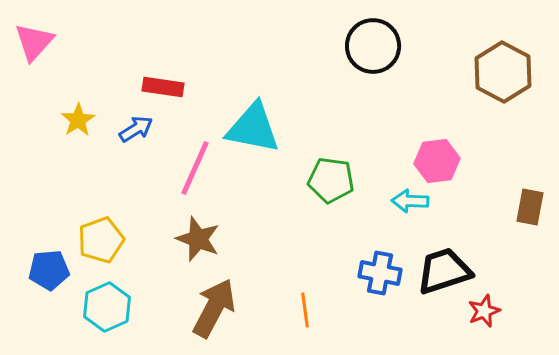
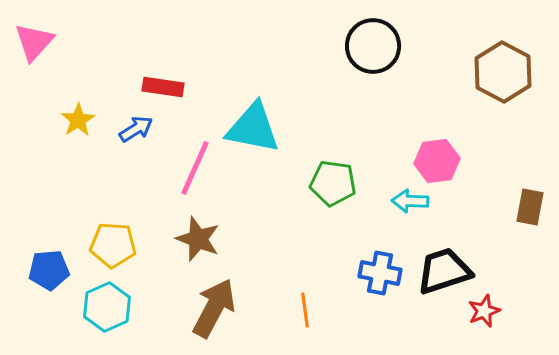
green pentagon: moved 2 px right, 3 px down
yellow pentagon: moved 12 px right, 5 px down; rotated 24 degrees clockwise
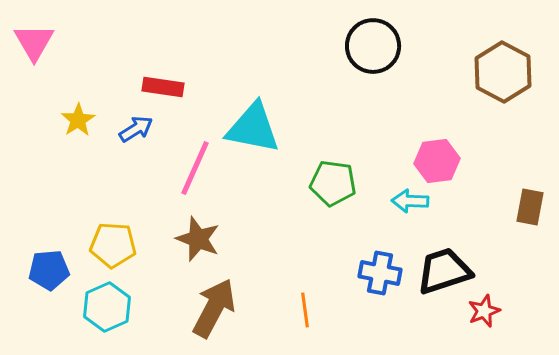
pink triangle: rotated 12 degrees counterclockwise
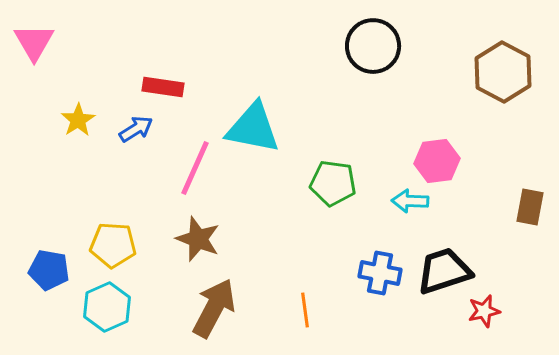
blue pentagon: rotated 15 degrees clockwise
red star: rotated 8 degrees clockwise
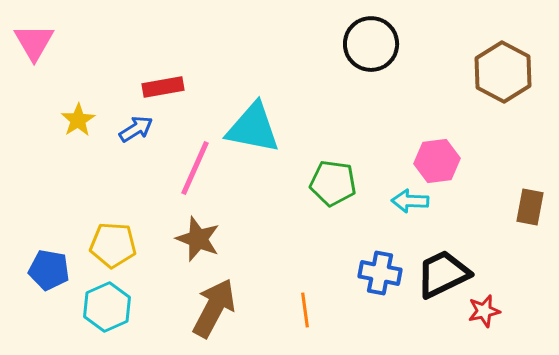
black circle: moved 2 px left, 2 px up
red rectangle: rotated 18 degrees counterclockwise
black trapezoid: moved 1 px left, 3 px down; rotated 8 degrees counterclockwise
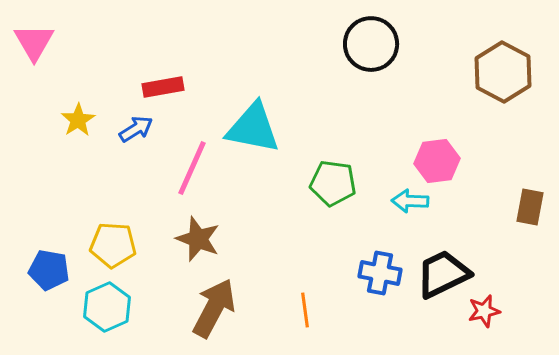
pink line: moved 3 px left
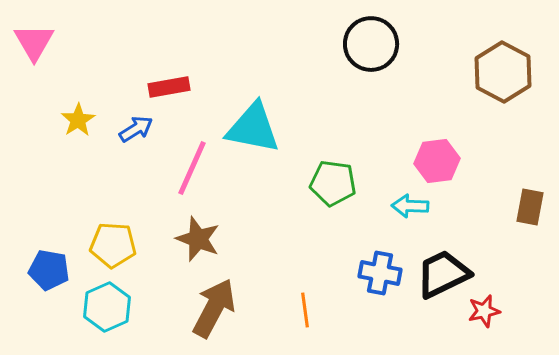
red rectangle: moved 6 px right
cyan arrow: moved 5 px down
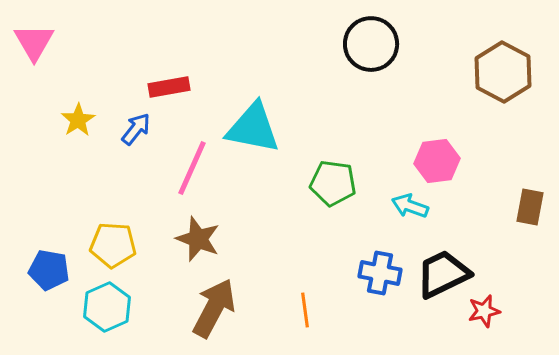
blue arrow: rotated 20 degrees counterclockwise
cyan arrow: rotated 18 degrees clockwise
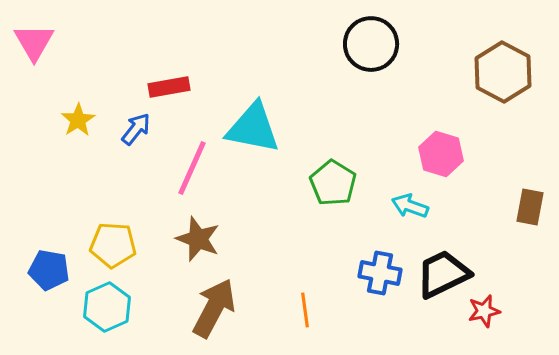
pink hexagon: moved 4 px right, 7 px up; rotated 24 degrees clockwise
green pentagon: rotated 24 degrees clockwise
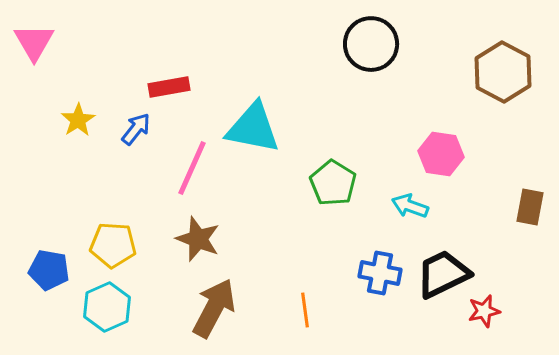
pink hexagon: rotated 9 degrees counterclockwise
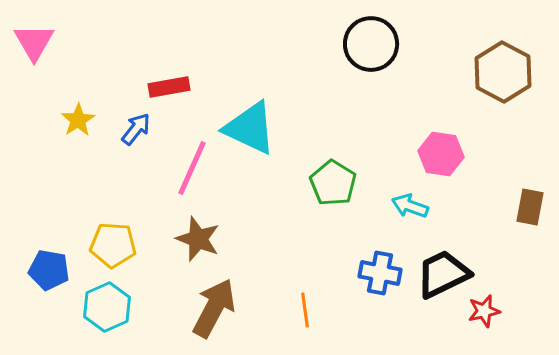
cyan triangle: moved 3 px left; rotated 14 degrees clockwise
